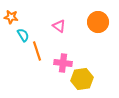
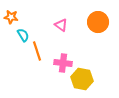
pink triangle: moved 2 px right, 1 px up
yellow hexagon: rotated 20 degrees clockwise
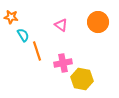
pink cross: rotated 18 degrees counterclockwise
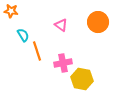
orange star: moved 6 px up
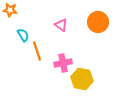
orange star: moved 1 px left, 1 px up
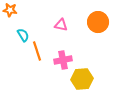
pink triangle: rotated 24 degrees counterclockwise
pink cross: moved 3 px up
yellow hexagon: rotated 15 degrees counterclockwise
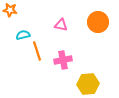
cyan semicircle: rotated 72 degrees counterclockwise
yellow hexagon: moved 6 px right, 5 px down
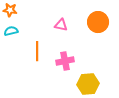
cyan semicircle: moved 12 px left, 4 px up
orange line: rotated 18 degrees clockwise
pink cross: moved 2 px right, 1 px down
